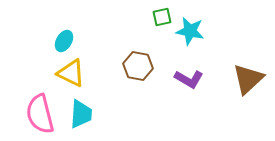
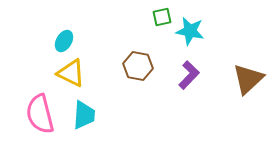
purple L-shape: moved 4 px up; rotated 76 degrees counterclockwise
cyan trapezoid: moved 3 px right, 1 px down
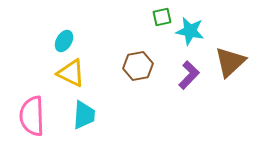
brown hexagon: rotated 20 degrees counterclockwise
brown triangle: moved 18 px left, 17 px up
pink semicircle: moved 8 px left, 2 px down; rotated 12 degrees clockwise
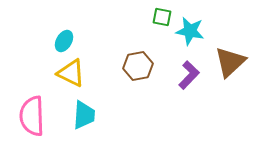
green square: rotated 24 degrees clockwise
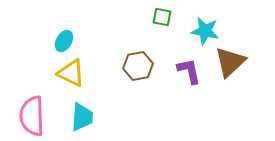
cyan star: moved 15 px right
purple L-shape: moved 4 px up; rotated 56 degrees counterclockwise
cyan trapezoid: moved 2 px left, 2 px down
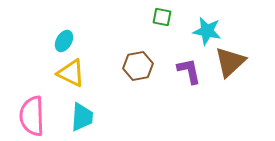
cyan star: moved 2 px right
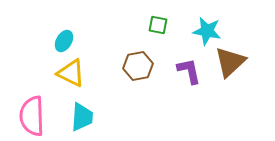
green square: moved 4 px left, 8 px down
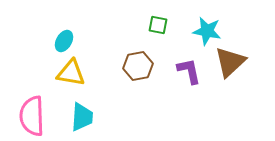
yellow triangle: rotated 16 degrees counterclockwise
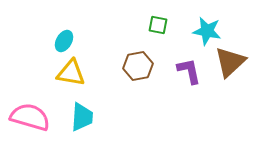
pink semicircle: moved 2 px left, 1 px down; rotated 108 degrees clockwise
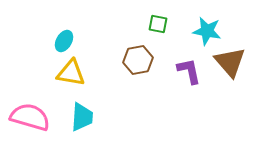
green square: moved 1 px up
brown triangle: rotated 28 degrees counterclockwise
brown hexagon: moved 6 px up
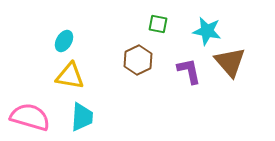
brown hexagon: rotated 16 degrees counterclockwise
yellow triangle: moved 1 px left, 3 px down
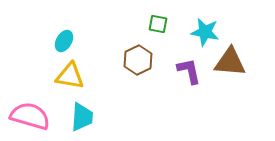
cyan star: moved 2 px left, 1 px down
brown triangle: rotated 44 degrees counterclockwise
pink semicircle: moved 1 px up
